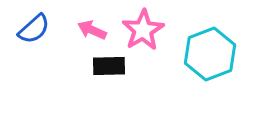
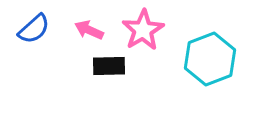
pink arrow: moved 3 px left
cyan hexagon: moved 5 px down
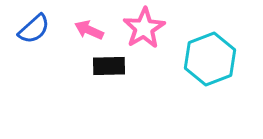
pink star: moved 1 px right, 2 px up
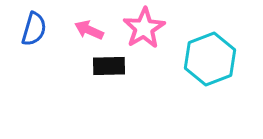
blue semicircle: rotated 32 degrees counterclockwise
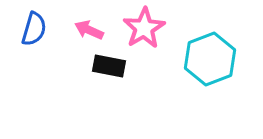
black rectangle: rotated 12 degrees clockwise
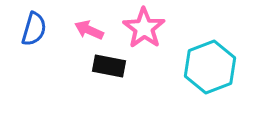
pink star: rotated 6 degrees counterclockwise
cyan hexagon: moved 8 px down
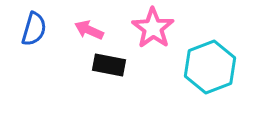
pink star: moved 9 px right
black rectangle: moved 1 px up
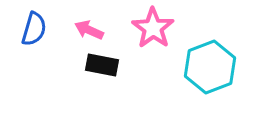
black rectangle: moved 7 px left
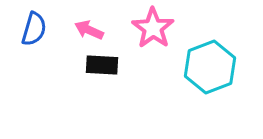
black rectangle: rotated 8 degrees counterclockwise
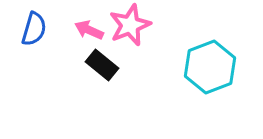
pink star: moved 23 px left, 3 px up; rotated 15 degrees clockwise
black rectangle: rotated 36 degrees clockwise
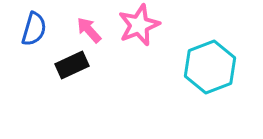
pink star: moved 9 px right
pink arrow: rotated 24 degrees clockwise
black rectangle: moved 30 px left; rotated 64 degrees counterclockwise
